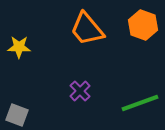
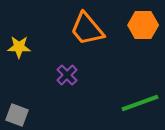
orange hexagon: rotated 20 degrees counterclockwise
purple cross: moved 13 px left, 16 px up
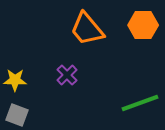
yellow star: moved 4 px left, 33 px down
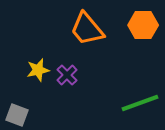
yellow star: moved 23 px right, 10 px up; rotated 15 degrees counterclockwise
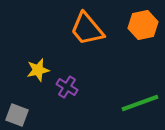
orange hexagon: rotated 12 degrees counterclockwise
purple cross: moved 12 px down; rotated 15 degrees counterclockwise
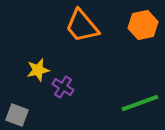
orange trapezoid: moved 5 px left, 3 px up
purple cross: moved 4 px left
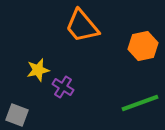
orange hexagon: moved 21 px down
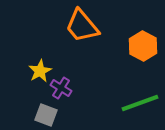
orange hexagon: rotated 20 degrees counterclockwise
yellow star: moved 2 px right, 1 px down; rotated 15 degrees counterclockwise
purple cross: moved 2 px left, 1 px down
gray square: moved 29 px right
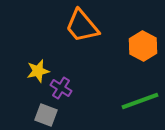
yellow star: moved 2 px left; rotated 15 degrees clockwise
green line: moved 2 px up
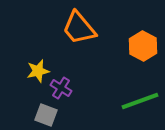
orange trapezoid: moved 3 px left, 2 px down
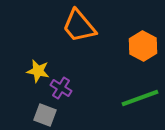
orange trapezoid: moved 2 px up
yellow star: rotated 25 degrees clockwise
green line: moved 3 px up
gray square: moved 1 px left
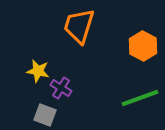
orange trapezoid: rotated 57 degrees clockwise
